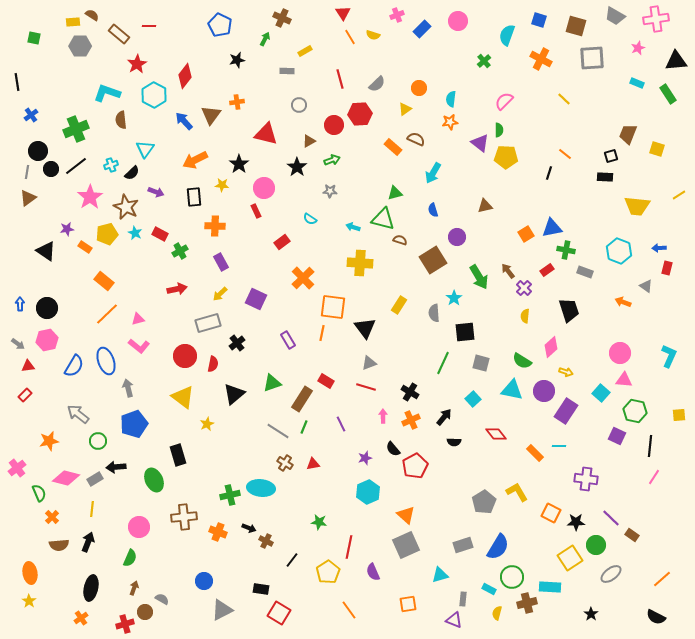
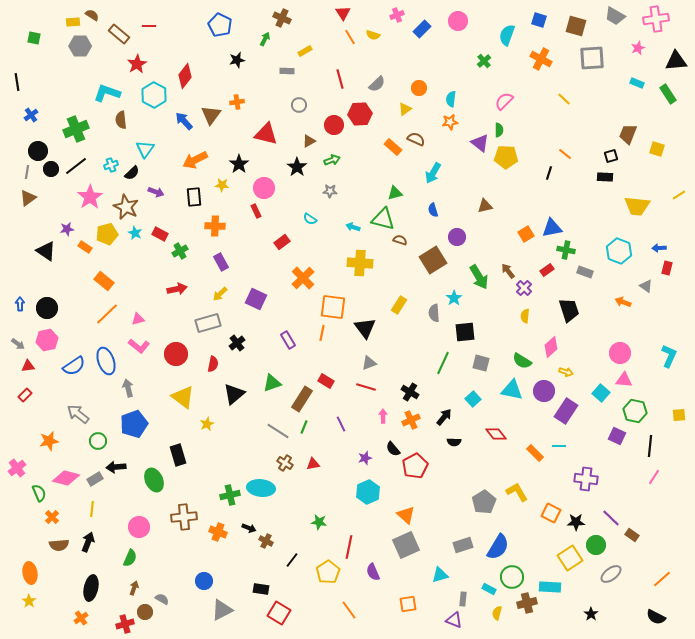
red circle at (185, 356): moved 9 px left, 2 px up
blue semicircle at (74, 366): rotated 25 degrees clockwise
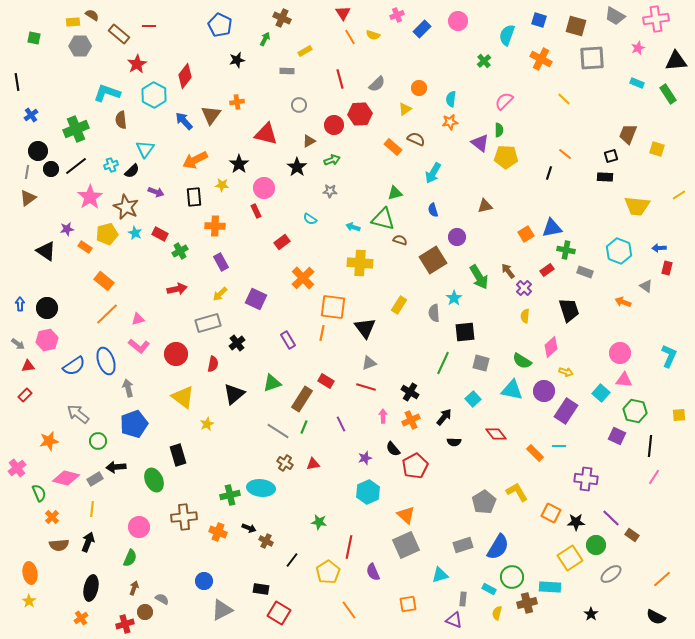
black semicircle at (132, 173): moved 2 px up
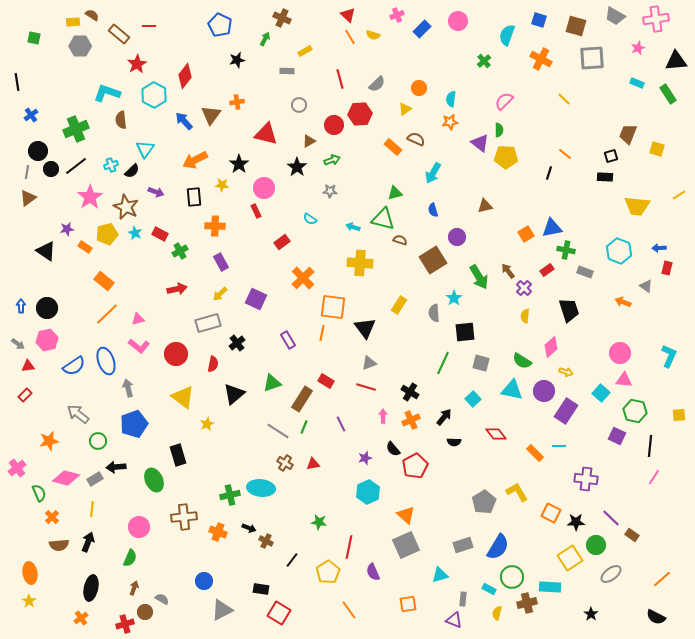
red triangle at (343, 13): moved 5 px right, 2 px down; rotated 14 degrees counterclockwise
blue arrow at (20, 304): moved 1 px right, 2 px down
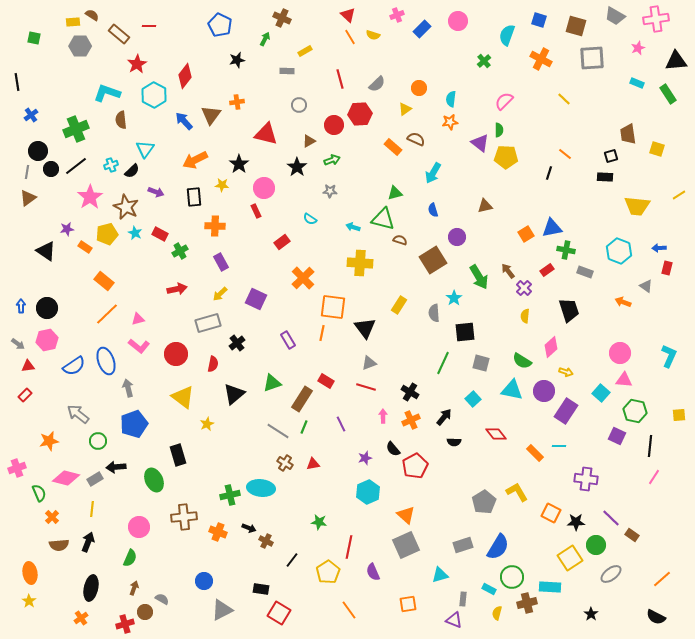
brown trapezoid at (628, 134): rotated 30 degrees counterclockwise
pink cross at (17, 468): rotated 18 degrees clockwise
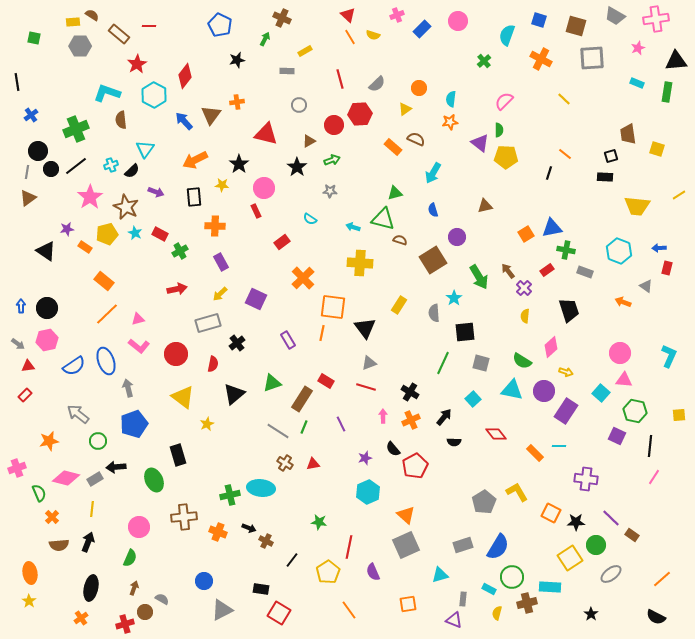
green rectangle at (668, 94): moved 1 px left, 2 px up; rotated 42 degrees clockwise
